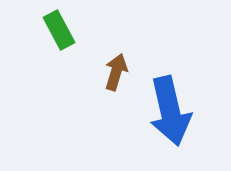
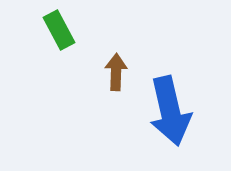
brown arrow: rotated 15 degrees counterclockwise
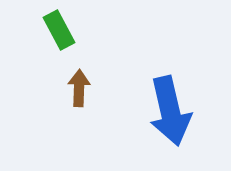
brown arrow: moved 37 px left, 16 px down
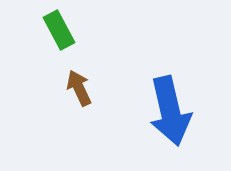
brown arrow: rotated 27 degrees counterclockwise
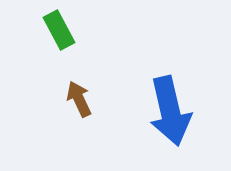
brown arrow: moved 11 px down
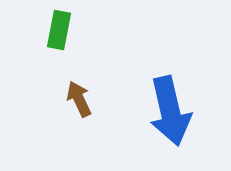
green rectangle: rotated 39 degrees clockwise
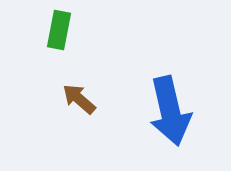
brown arrow: rotated 24 degrees counterclockwise
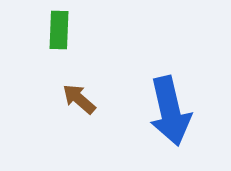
green rectangle: rotated 9 degrees counterclockwise
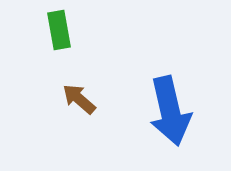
green rectangle: rotated 12 degrees counterclockwise
